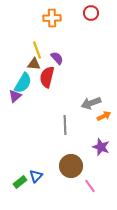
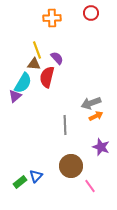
orange arrow: moved 8 px left
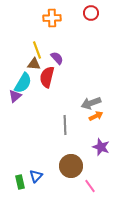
green rectangle: rotated 64 degrees counterclockwise
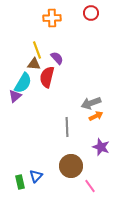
gray line: moved 2 px right, 2 px down
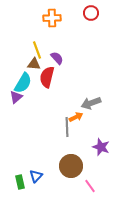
purple triangle: moved 1 px right, 1 px down
orange arrow: moved 20 px left, 1 px down
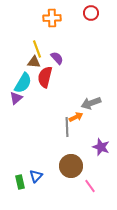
yellow line: moved 1 px up
brown triangle: moved 2 px up
red semicircle: moved 2 px left
purple triangle: moved 1 px down
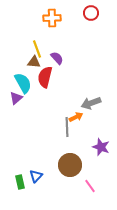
cyan semicircle: rotated 60 degrees counterclockwise
brown circle: moved 1 px left, 1 px up
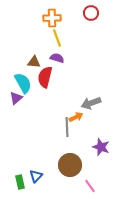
yellow line: moved 20 px right, 11 px up
purple semicircle: rotated 32 degrees counterclockwise
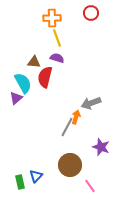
orange arrow: rotated 48 degrees counterclockwise
gray line: rotated 30 degrees clockwise
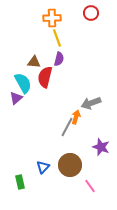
purple semicircle: moved 2 px right, 1 px down; rotated 88 degrees clockwise
blue triangle: moved 7 px right, 9 px up
